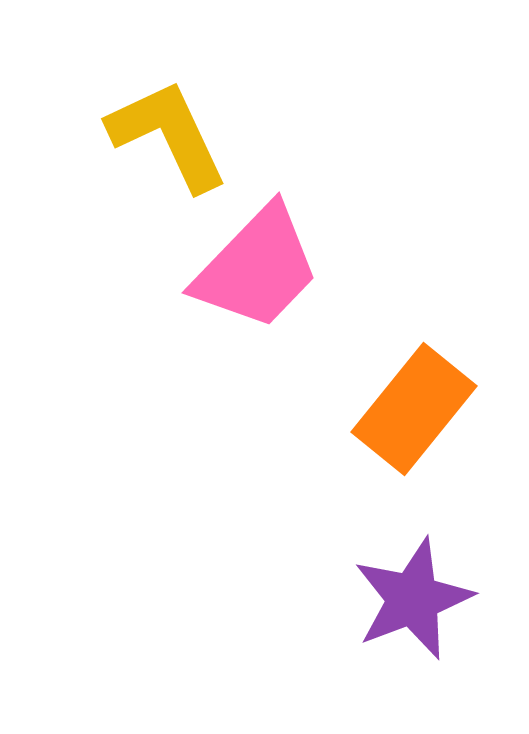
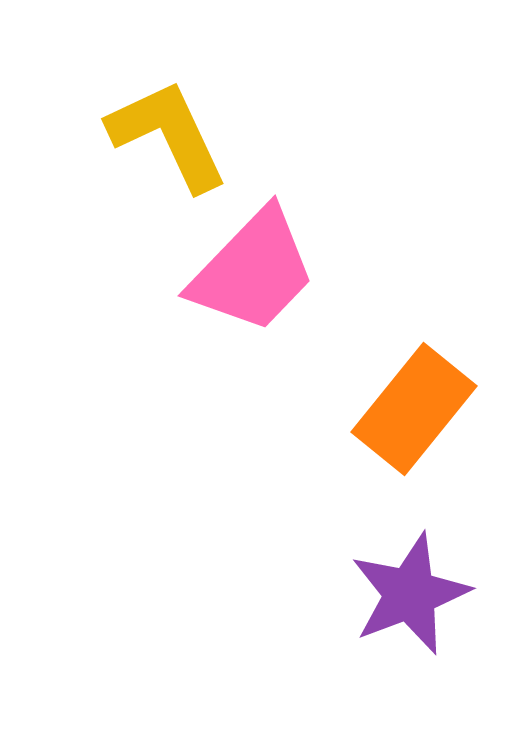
pink trapezoid: moved 4 px left, 3 px down
purple star: moved 3 px left, 5 px up
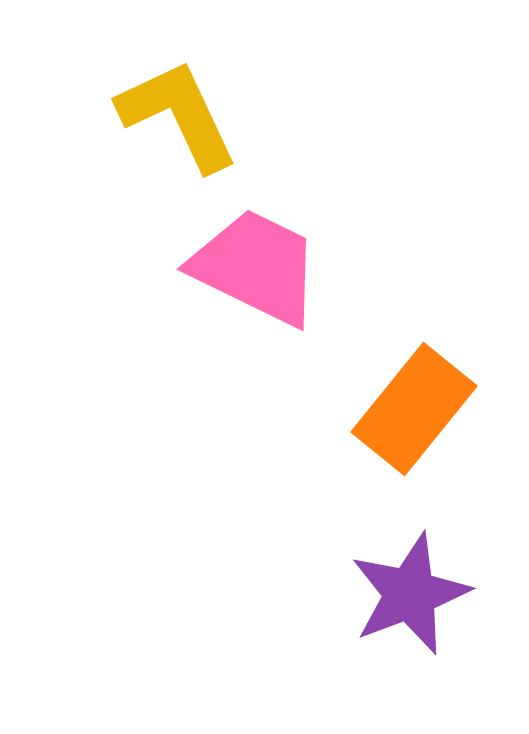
yellow L-shape: moved 10 px right, 20 px up
pink trapezoid: moved 3 px right, 4 px up; rotated 108 degrees counterclockwise
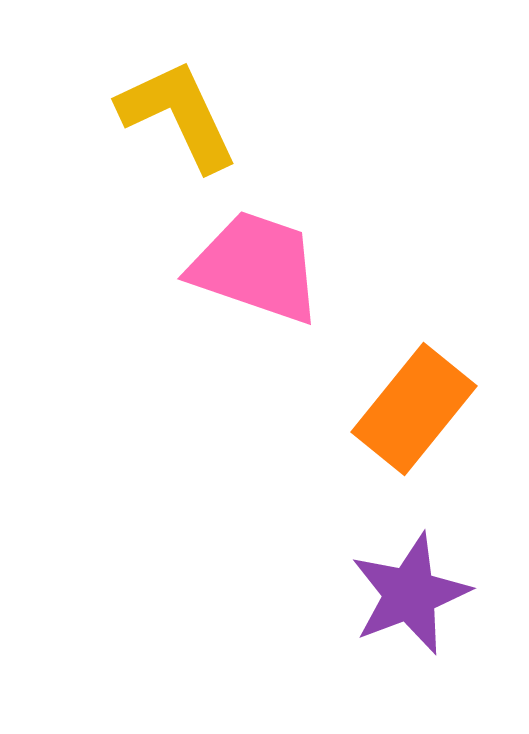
pink trapezoid: rotated 7 degrees counterclockwise
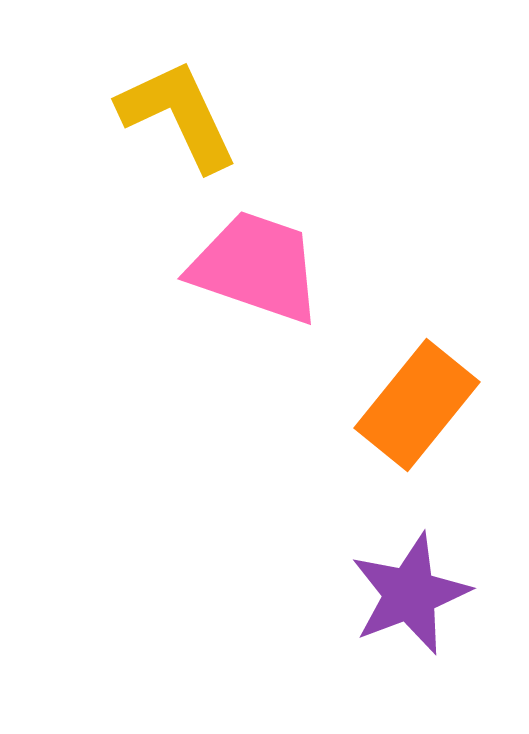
orange rectangle: moved 3 px right, 4 px up
